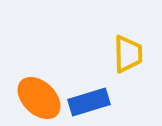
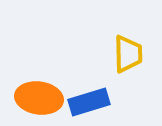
orange ellipse: rotated 36 degrees counterclockwise
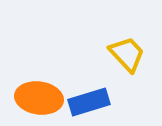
yellow trapezoid: moved 1 px left; rotated 42 degrees counterclockwise
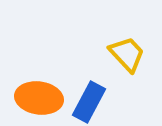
blue rectangle: rotated 45 degrees counterclockwise
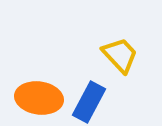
yellow trapezoid: moved 7 px left, 1 px down
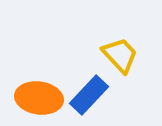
blue rectangle: moved 7 px up; rotated 15 degrees clockwise
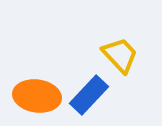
orange ellipse: moved 2 px left, 2 px up
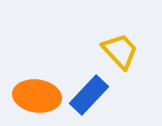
yellow trapezoid: moved 4 px up
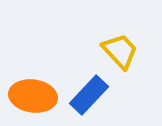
orange ellipse: moved 4 px left
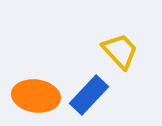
orange ellipse: moved 3 px right
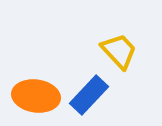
yellow trapezoid: moved 1 px left
